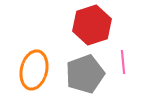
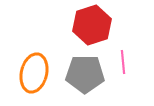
orange ellipse: moved 3 px down
gray pentagon: rotated 21 degrees clockwise
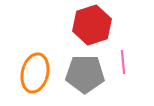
orange ellipse: moved 1 px right
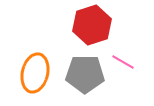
pink line: rotated 55 degrees counterclockwise
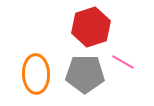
red hexagon: moved 1 px left, 2 px down
orange ellipse: moved 1 px right, 1 px down; rotated 15 degrees counterclockwise
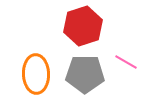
red hexagon: moved 8 px left, 1 px up
pink line: moved 3 px right
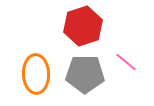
pink line: rotated 10 degrees clockwise
